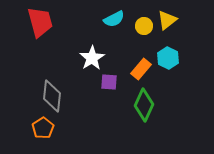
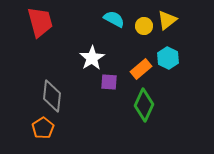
cyan semicircle: rotated 125 degrees counterclockwise
orange rectangle: rotated 10 degrees clockwise
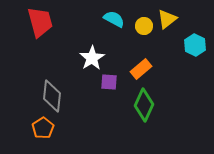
yellow triangle: moved 1 px up
cyan hexagon: moved 27 px right, 13 px up
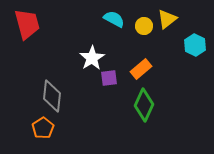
red trapezoid: moved 13 px left, 2 px down
purple square: moved 4 px up; rotated 12 degrees counterclockwise
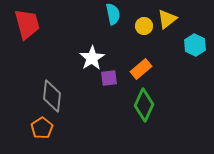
cyan semicircle: moved 1 px left, 5 px up; rotated 50 degrees clockwise
orange pentagon: moved 1 px left
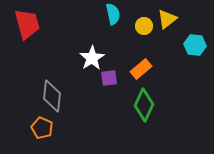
cyan hexagon: rotated 20 degrees counterclockwise
orange pentagon: rotated 15 degrees counterclockwise
